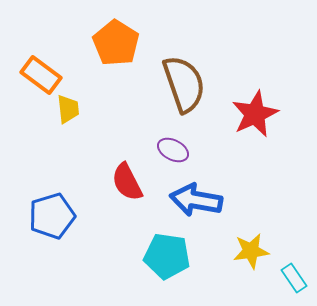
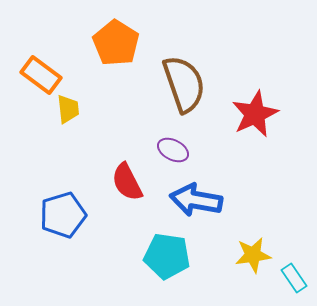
blue pentagon: moved 11 px right, 1 px up
yellow star: moved 2 px right, 4 px down
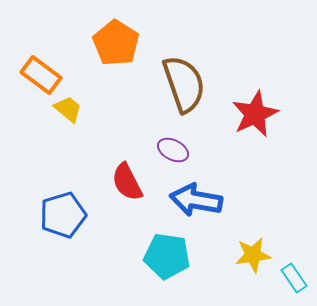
yellow trapezoid: rotated 44 degrees counterclockwise
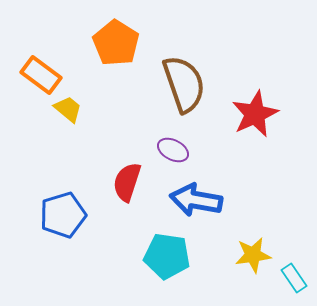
red semicircle: rotated 45 degrees clockwise
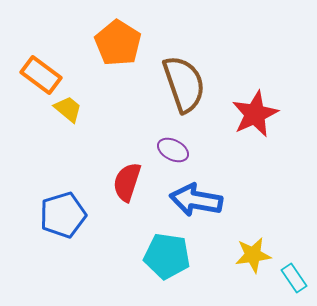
orange pentagon: moved 2 px right
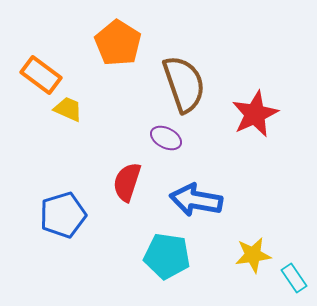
yellow trapezoid: rotated 16 degrees counterclockwise
purple ellipse: moved 7 px left, 12 px up
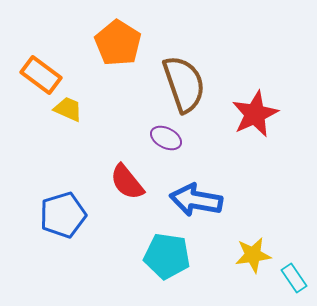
red semicircle: rotated 57 degrees counterclockwise
